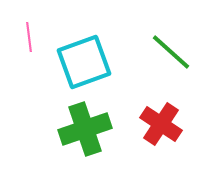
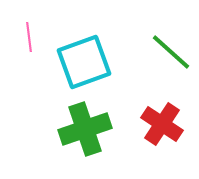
red cross: moved 1 px right
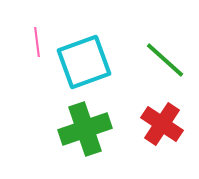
pink line: moved 8 px right, 5 px down
green line: moved 6 px left, 8 px down
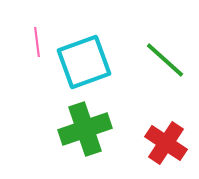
red cross: moved 4 px right, 19 px down
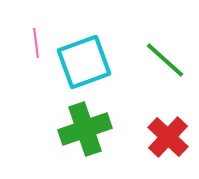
pink line: moved 1 px left, 1 px down
red cross: moved 2 px right, 6 px up; rotated 9 degrees clockwise
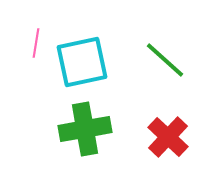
pink line: rotated 16 degrees clockwise
cyan square: moved 2 px left; rotated 8 degrees clockwise
green cross: rotated 9 degrees clockwise
